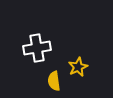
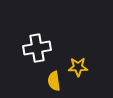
yellow star: rotated 24 degrees clockwise
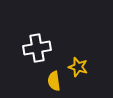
yellow star: rotated 18 degrees clockwise
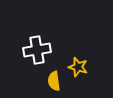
white cross: moved 2 px down
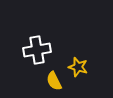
yellow semicircle: rotated 18 degrees counterclockwise
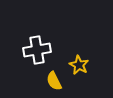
yellow star: moved 1 px right, 2 px up; rotated 12 degrees clockwise
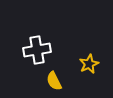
yellow star: moved 10 px right, 1 px up; rotated 18 degrees clockwise
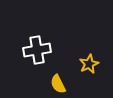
yellow semicircle: moved 4 px right, 3 px down
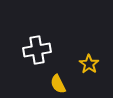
yellow star: rotated 12 degrees counterclockwise
